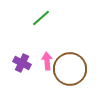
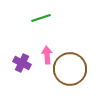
green line: rotated 24 degrees clockwise
pink arrow: moved 6 px up
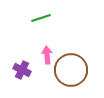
purple cross: moved 7 px down
brown circle: moved 1 px right, 1 px down
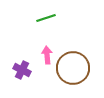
green line: moved 5 px right
brown circle: moved 2 px right, 2 px up
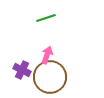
pink arrow: rotated 24 degrees clockwise
brown circle: moved 23 px left, 9 px down
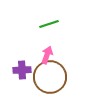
green line: moved 3 px right, 6 px down
purple cross: rotated 30 degrees counterclockwise
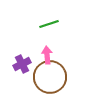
pink arrow: rotated 24 degrees counterclockwise
purple cross: moved 6 px up; rotated 24 degrees counterclockwise
